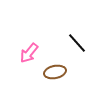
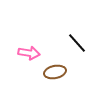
pink arrow: rotated 120 degrees counterclockwise
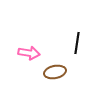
black line: rotated 50 degrees clockwise
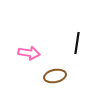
brown ellipse: moved 4 px down
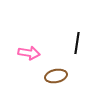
brown ellipse: moved 1 px right
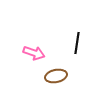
pink arrow: moved 5 px right; rotated 10 degrees clockwise
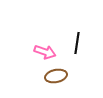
pink arrow: moved 11 px right, 1 px up
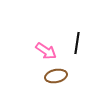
pink arrow: moved 1 px right, 1 px up; rotated 15 degrees clockwise
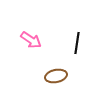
pink arrow: moved 15 px left, 11 px up
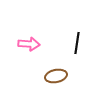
pink arrow: moved 2 px left, 4 px down; rotated 30 degrees counterclockwise
